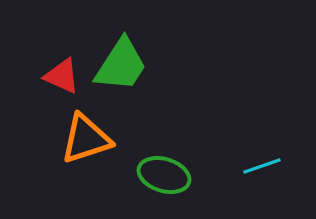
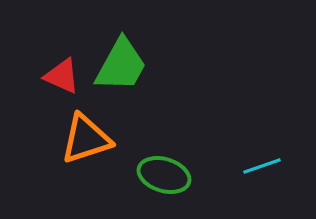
green trapezoid: rotated 4 degrees counterclockwise
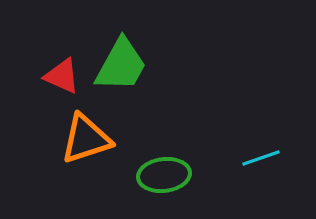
cyan line: moved 1 px left, 8 px up
green ellipse: rotated 24 degrees counterclockwise
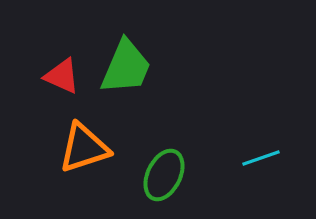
green trapezoid: moved 5 px right, 2 px down; rotated 6 degrees counterclockwise
orange triangle: moved 2 px left, 9 px down
green ellipse: rotated 57 degrees counterclockwise
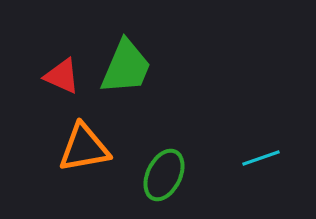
orange triangle: rotated 8 degrees clockwise
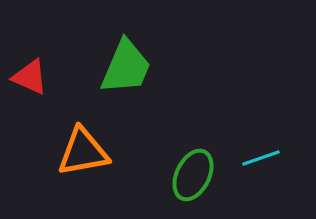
red triangle: moved 32 px left, 1 px down
orange triangle: moved 1 px left, 4 px down
green ellipse: moved 29 px right
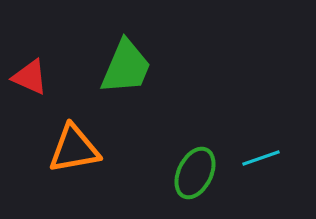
orange triangle: moved 9 px left, 3 px up
green ellipse: moved 2 px right, 2 px up
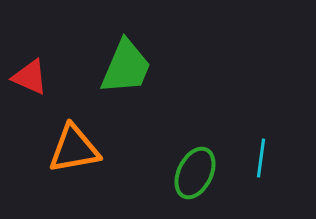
cyan line: rotated 63 degrees counterclockwise
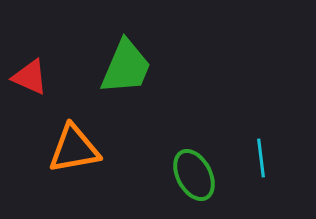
cyan line: rotated 15 degrees counterclockwise
green ellipse: moved 1 px left, 2 px down; rotated 54 degrees counterclockwise
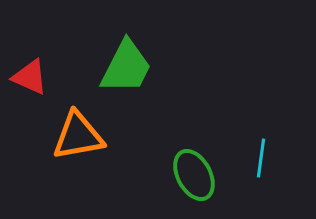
green trapezoid: rotated 4 degrees clockwise
orange triangle: moved 4 px right, 13 px up
cyan line: rotated 15 degrees clockwise
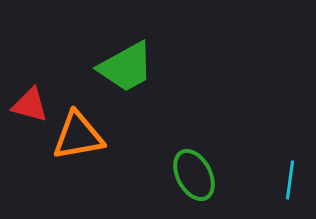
green trapezoid: rotated 34 degrees clockwise
red triangle: moved 28 px down; rotated 9 degrees counterclockwise
cyan line: moved 29 px right, 22 px down
